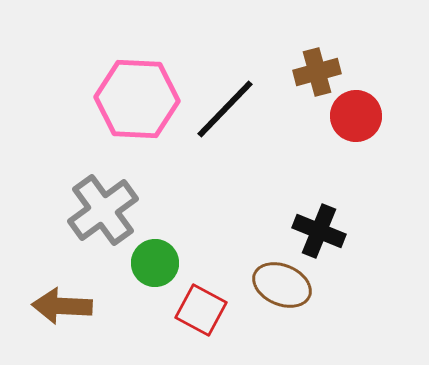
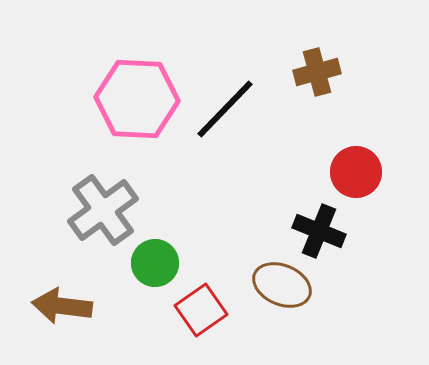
red circle: moved 56 px down
brown arrow: rotated 4 degrees clockwise
red square: rotated 27 degrees clockwise
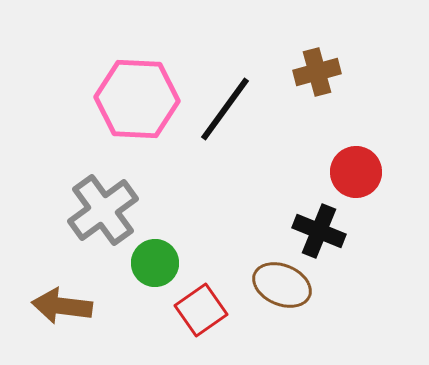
black line: rotated 8 degrees counterclockwise
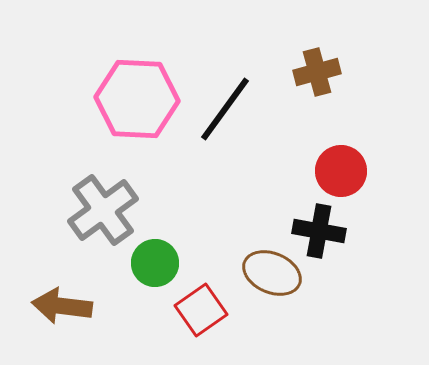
red circle: moved 15 px left, 1 px up
black cross: rotated 12 degrees counterclockwise
brown ellipse: moved 10 px left, 12 px up
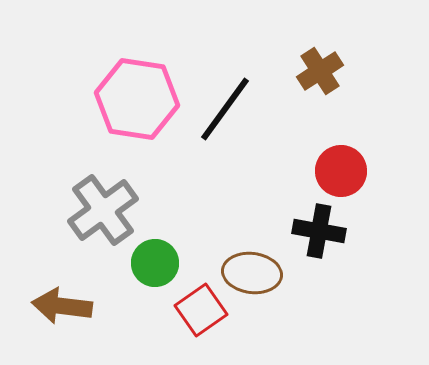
brown cross: moved 3 px right, 1 px up; rotated 18 degrees counterclockwise
pink hexagon: rotated 6 degrees clockwise
brown ellipse: moved 20 px left; rotated 16 degrees counterclockwise
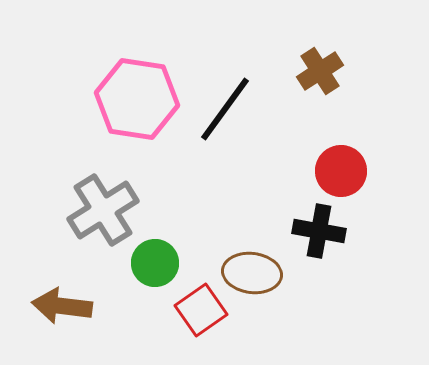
gray cross: rotated 4 degrees clockwise
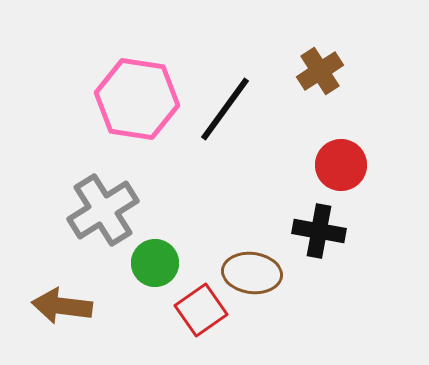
red circle: moved 6 px up
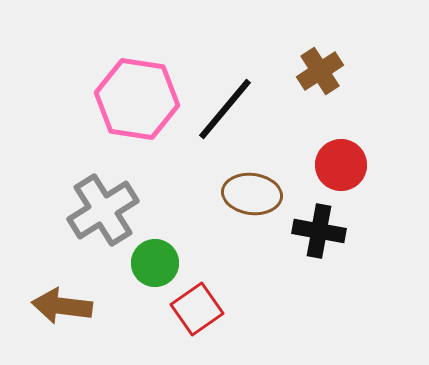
black line: rotated 4 degrees clockwise
brown ellipse: moved 79 px up
red square: moved 4 px left, 1 px up
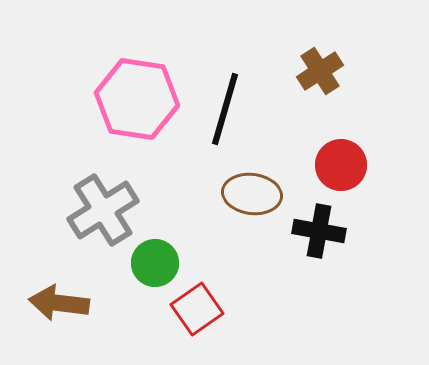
black line: rotated 24 degrees counterclockwise
brown arrow: moved 3 px left, 3 px up
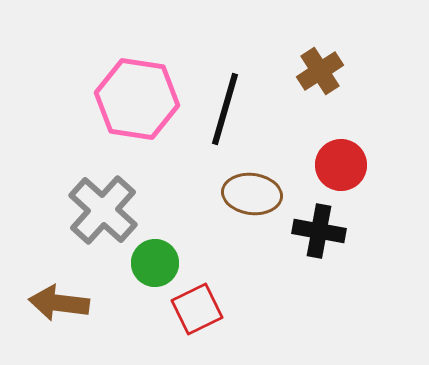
gray cross: rotated 16 degrees counterclockwise
red square: rotated 9 degrees clockwise
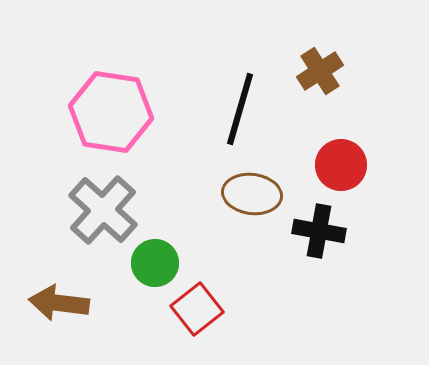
pink hexagon: moved 26 px left, 13 px down
black line: moved 15 px right
red square: rotated 12 degrees counterclockwise
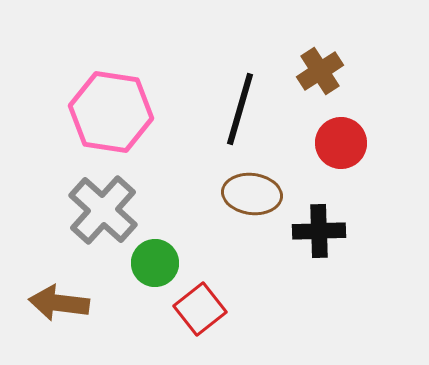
red circle: moved 22 px up
black cross: rotated 12 degrees counterclockwise
red square: moved 3 px right
